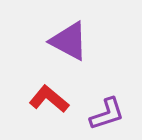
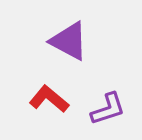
purple L-shape: moved 1 px right, 5 px up
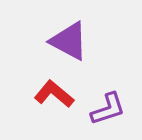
red L-shape: moved 5 px right, 5 px up
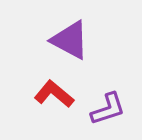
purple triangle: moved 1 px right, 1 px up
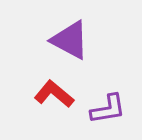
purple L-shape: rotated 9 degrees clockwise
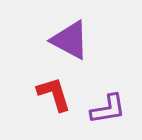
red L-shape: rotated 33 degrees clockwise
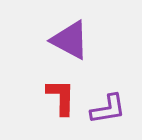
red L-shape: moved 7 px right, 3 px down; rotated 18 degrees clockwise
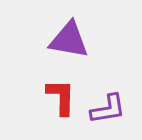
purple triangle: moved 1 px left; rotated 18 degrees counterclockwise
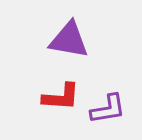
red L-shape: rotated 93 degrees clockwise
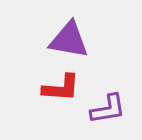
red L-shape: moved 9 px up
